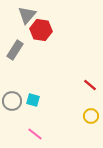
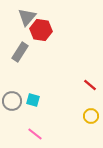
gray triangle: moved 2 px down
gray rectangle: moved 5 px right, 2 px down
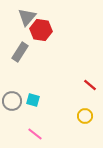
yellow circle: moved 6 px left
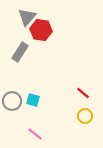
red line: moved 7 px left, 8 px down
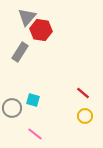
gray circle: moved 7 px down
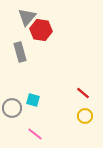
gray rectangle: rotated 48 degrees counterclockwise
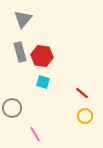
gray triangle: moved 4 px left, 2 px down
red hexagon: moved 1 px right, 26 px down
red line: moved 1 px left
cyan square: moved 10 px right, 18 px up
pink line: rotated 21 degrees clockwise
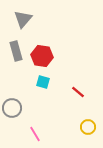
gray rectangle: moved 4 px left, 1 px up
red line: moved 4 px left, 1 px up
yellow circle: moved 3 px right, 11 px down
